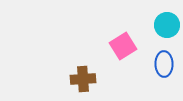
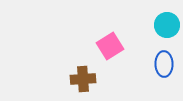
pink square: moved 13 px left
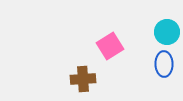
cyan circle: moved 7 px down
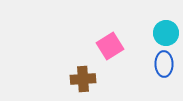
cyan circle: moved 1 px left, 1 px down
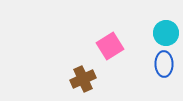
brown cross: rotated 20 degrees counterclockwise
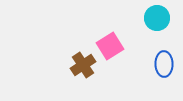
cyan circle: moved 9 px left, 15 px up
brown cross: moved 14 px up; rotated 10 degrees counterclockwise
